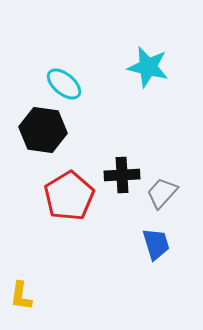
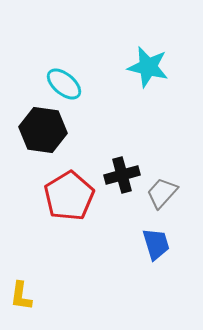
black cross: rotated 12 degrees counterclockwise
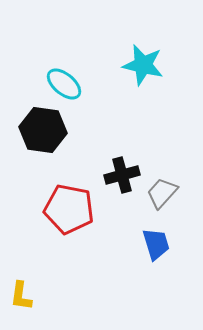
cyan star: moved 5 px left, 2 px up
red pentagon: moved 13 px down; rotated 30 degrees counterclockwise
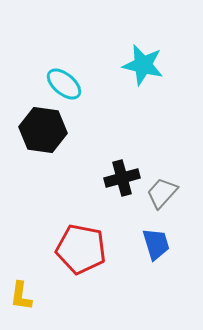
black cross: moved 3 px down
red pentagon: moved 12 px right, 40 px down
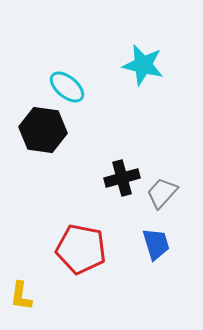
cyan ellipse: moved 3 px right, 3 px down
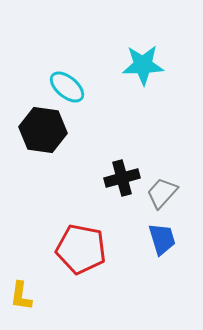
cyan star: rotated 15 degrees counterclockwise
blue trapezoid: moved 6 px right, 5 px up
